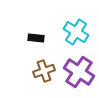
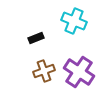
cyan cross: moved 2 px left, 11 px up; rotated 10 degrees counterclockwise
black rectangle: rotated 28 degrees counterclockwise
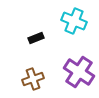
brown cross: moved 11 px left, 8 px down
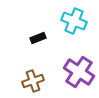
black rectangle: moved 2 px right
brown cross: moved 2 px down
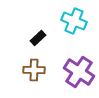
black rectangle: rotated 21 degrees counterclockwise
brown cross: moved 1 px right, 11 px up; rotated 20 degrees clockwise
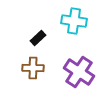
cyan cross: rotated 15 degrees counterclockwise
brown cross: moved 1 px left, 2 px up
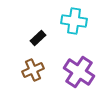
brown cross: moved 2 px down; rotated 25 degrees counterclockwise
